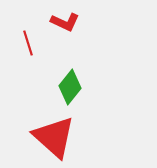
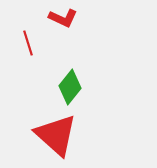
red L-shape: moved 2 px left, 4 px up
red triangle: moved 2 px right, 2 px up
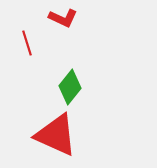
red line: moved 1 px left
red triangle: rotated 18 degrees counterclockwise
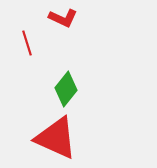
green diamond: moved 4 px left, 2 px down
red triangle: moved 3 px down
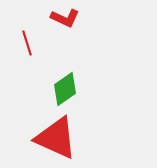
red L-shape: moved 2 px right
green diamond: moved 1 px left; rotated 16 degrees clockwise
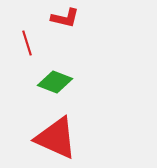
red L-shape: rotated 12 degrees counterclockwise
green diamond: moved 10 px left, 7 px up; rotated 56 degrees clockwise
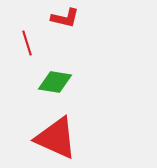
green diamond: rotated 12 degrees counterclockwise
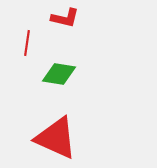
red line: rotated 25 degrees clockwise
green diamond: moved 4 px right, 8 px up
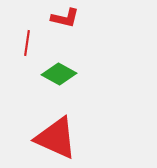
green diamond: rotated 20 degrees clockwise
